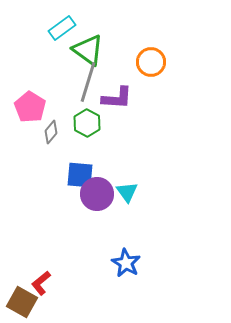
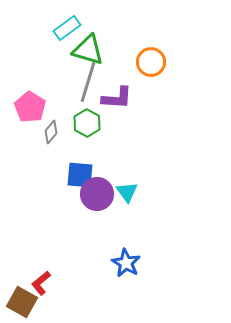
cyan rectangle: moved 5 px right
green triangle: rotated 20 degrees counterclockwise
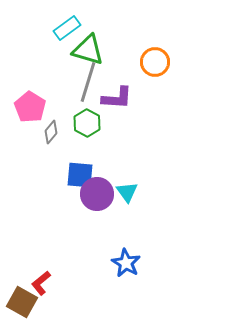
orange circle: moved 4 px right
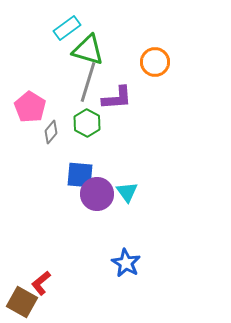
purple L-shape: rotated 8 degrees counterclockwise
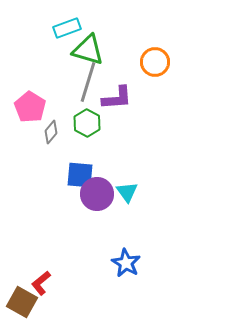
cyan rectangle: rotated 16 degrees clockwise
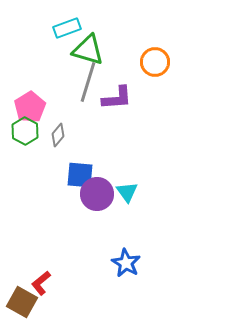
pink pentagon: rotated 8 degrees clockwise
green hexagon: moved 62 px left, 8 px down
gray diamond: moved 7 px right, 3 px down
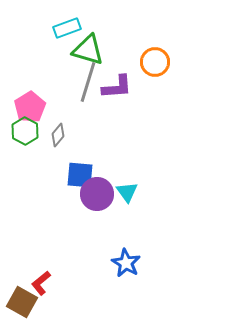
purple L-shape: moved 11 px up
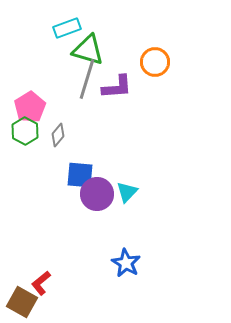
gray line: moved 1 px left, 3 px up
cyan triangle: rotated 20 degrees clockwise
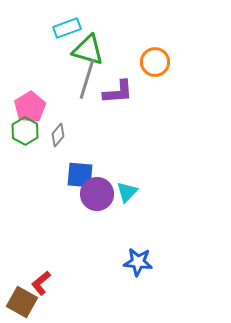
purple L-shape: moved 1 px right, 5 px down
blue star: moved 12 px right, 1 px up; rotated 24 degrees counterclockwise
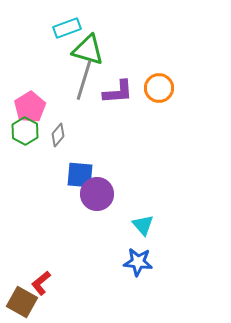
orange circle: moved 4 px right, 26 px down
gray line: moved 3 px left, 1 px down
cyan triangle: moved 16 px right, 33 px down; rotated 25 degrees counterclockwise
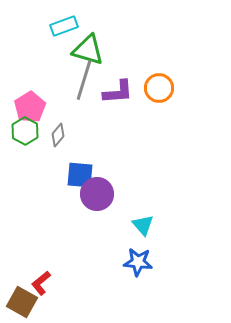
cyan rectangle: moved 3 px left, 2 px up
